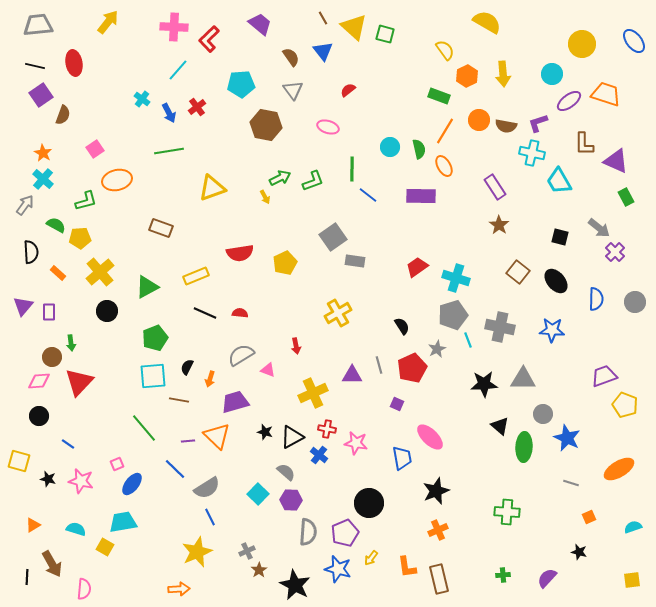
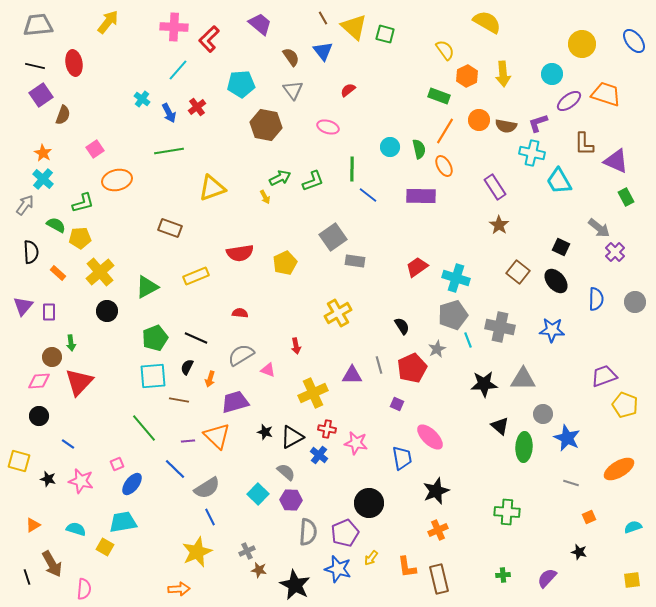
green L-shape at (86, 201): moved 3 px left, 2 px down
brown rectangle at (161, 228): moved 9 px right
black square at (560, 237): moved 1 px right, 10 px down; rotated 12 degrees clockwise
black line at (205, 313): moved 9 px left, 25 px down
brown star at (259, 570): rotated 28 degrees counterclockwise
black line at (27, 577): rotated 21 degrees counterclockwise
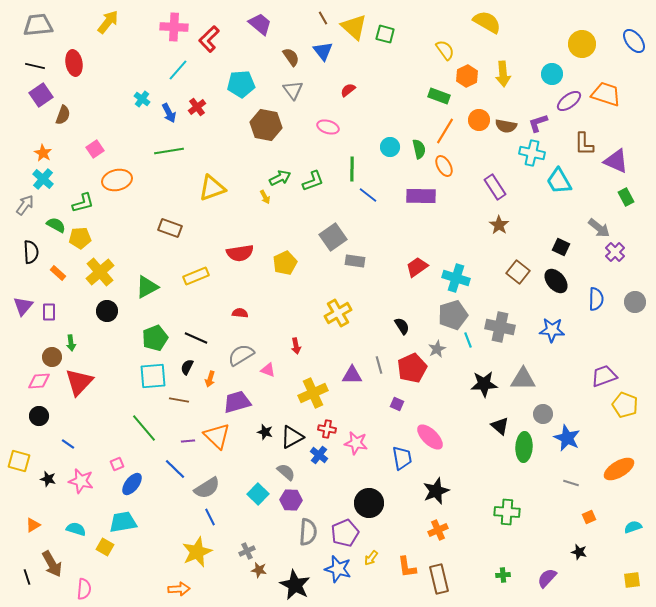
purple trapezoid at (235, 402): moved 2 px right
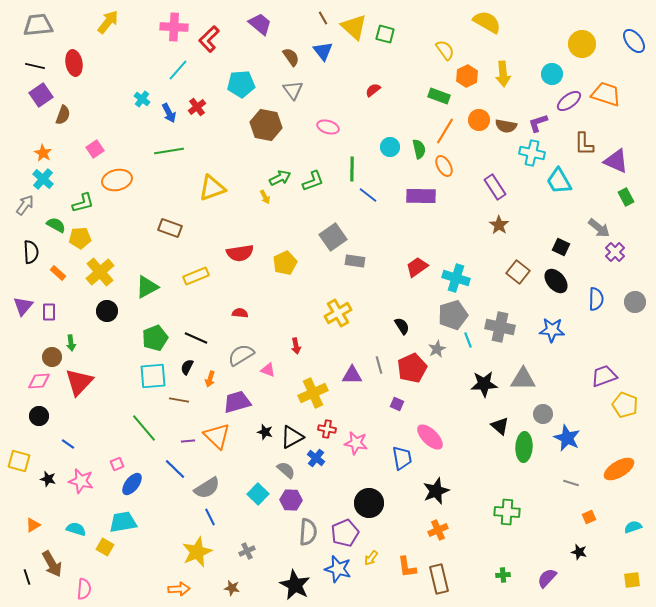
red semicircle at (348, 90): moved 25 px right
blue cross at (319, 455): moved 3 px left, 3 px down
gray semicircle at (286, 472): moved 2 px up
brown star at (259, 570): moved 27 px left, 18 px down
